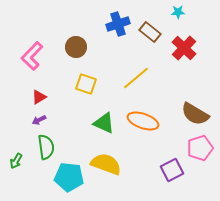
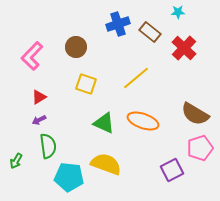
green semicircle: moved 2 px right, 1 px up
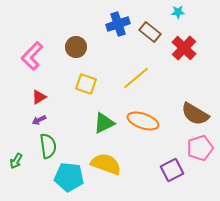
green triangle: rotated 50 degrees counterclockwise
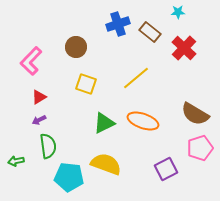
pink L-shape: moved 1 px left, 5 px down
green arrow: rotated 49 degrees clockwise
purple square: moved 6 px left, 1 px up
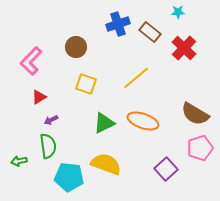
purple arrow: moved 12 px right
green arrow: moved 3 px right
purple square: rotated 15 degrees counterclockwise
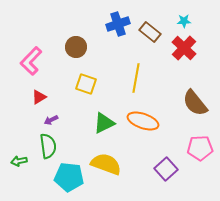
cyan star: moved 6 px right, 9 px down
yellow line: rotated 40 degrees counterclockwise
brown semicircle: moved 11 px up; rotated 20 degrees clockwise
pink pentagon: rotated 15 degrees clockwise
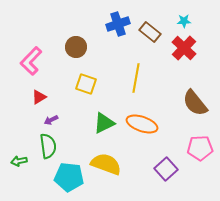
orange ellipse: moved 1 px left, 3 px down
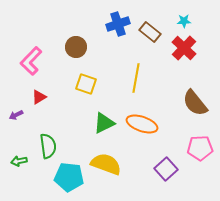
purple arrow: moved 35 px left, 5 px up
